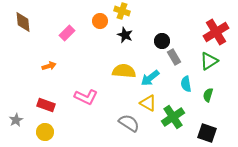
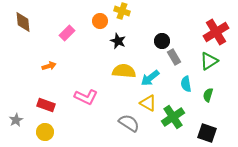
black star: moved 7 px left, 6 px down
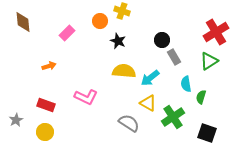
black circle: moved 1 px up
green semicircle: moved 7 px left, 2 px down
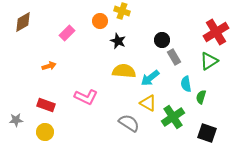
brown diamond: rotated 65 degrees clockwise
gray star: rotated 24 degrees clockwise
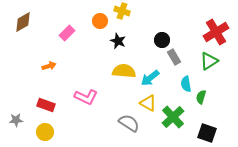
green cross: rotated 10 degrees counterclockwise
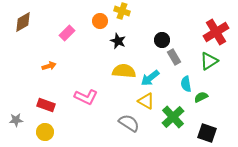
green semicircle: rotated 48 degrees clockwise
yellow triangle: moved 2 px left, 2 px up
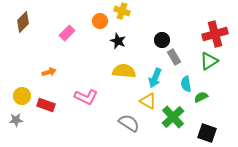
brown diamond: rotated 15 degrees counterclockwise
red cross: moved 1 px left, 2 px down; rotated 15 degrees clockwise
orange arrow: moved 6 px down
cyan arrow: moved 5 px right; rotated 30 degrees counterclockwise
yellow triangle: moved 2 px right
yellow circle: moved 23 px left, 36 px up
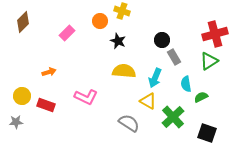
gray star: moved 2 px down
